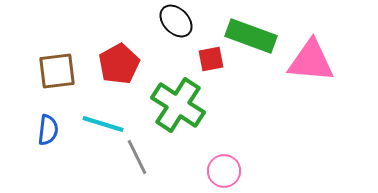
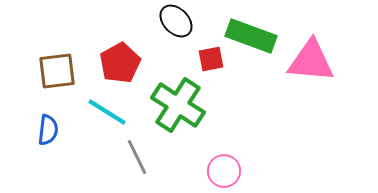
red pentagon: moved 1 px right, 1 px up
cyan line: moved 4 px right, 12 px up; rotated 15 degrees clockwise
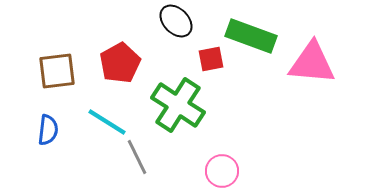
pink triangle: moved 1 px right, 2 px down
cyan line: moved 10 px down
pink circle: moved 2 px left
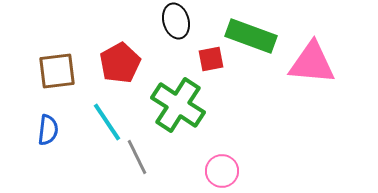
black ellipse: rotated 28 degrees clockwise
cyan line: rotated 24 degrees clockwise
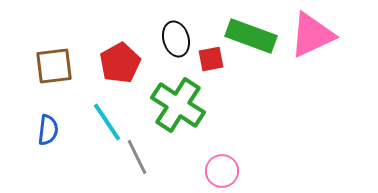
black ellipse: moved 18 px down
pink triangle: moved 28 px up; rotated 30 degrees counterclockwise
brown square: moved 3 px left, 5 px up
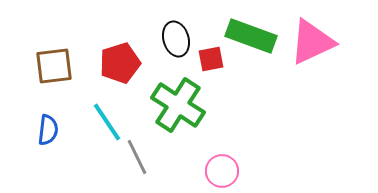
pink triangle: moved 7 px down
red pentagon: rotated 12 degrees clockwise
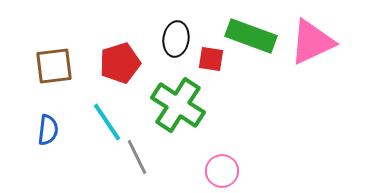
black ellipse: rotated 24 degrees clockwise
red square: rotated 20 degrees clockwise
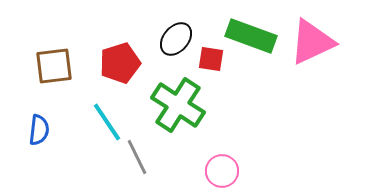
black ellipse: rotated 32 degrees clockwise
blue semicircle: moved 9 px left
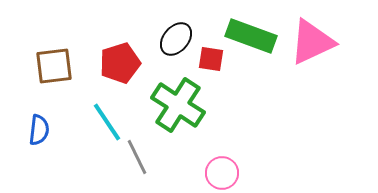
pink circle: moved 2 px down
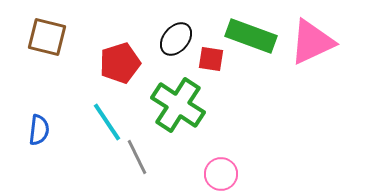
brown square: moved 7 px left, 29 px up; rotated 21 degrees clockwise
pink circle: moved 1 px left, 1 px down
